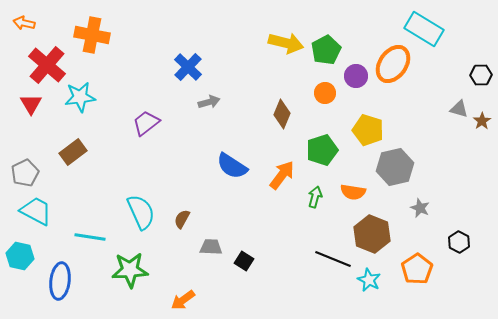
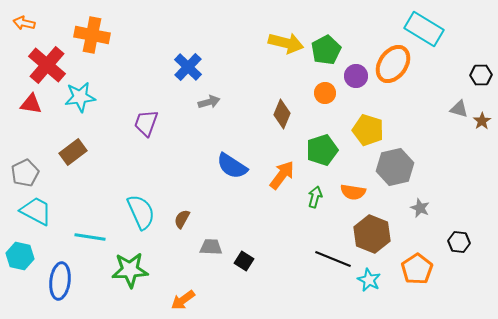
red triangle at (31, 104): rotated 50 degrees counterclockwise
purple trapezoid at (146, 123): rotated 32 degrees counterclockwise
black hexagon at (459, 242): rotated 20 degrees counterclockwise
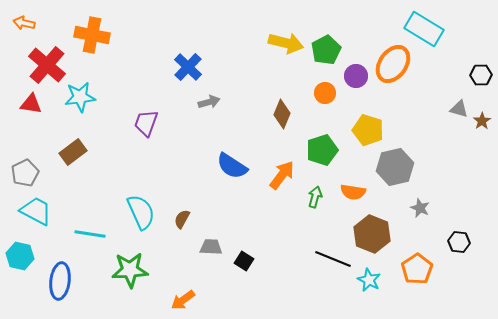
cyan line at (90, 237): moved 3 px up
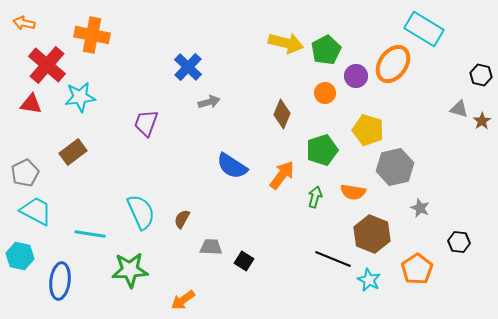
black hexagon at (481, 75): rotated 15 degrees clockwise
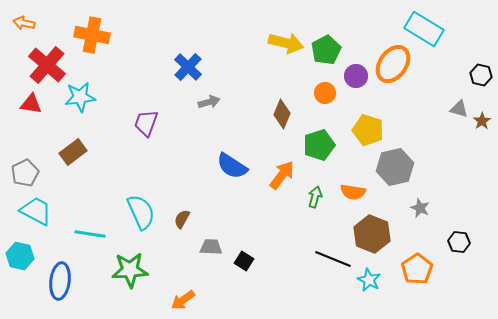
green pentagon at (322, 150): moved 3 px left, 5 px up
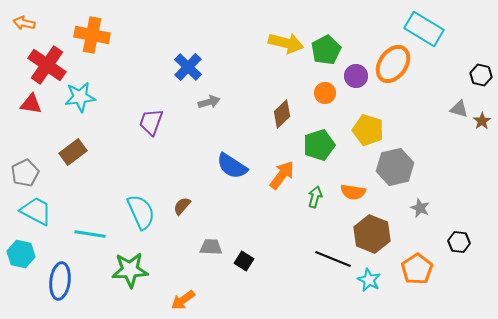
red cross at (47, 65): rotated 6 degrees counterclockwise
brown diamond at (282, 114): rotated 24 degrees clockwise
purple trapezoid at (146, 123): moved 5 px right, 1 px up
brown semicircle at (182, 219): moved 13 px up; rotated 12 degrees clockwise
cyan hexagon at (20, 256): moved 1 px right, 2 px up
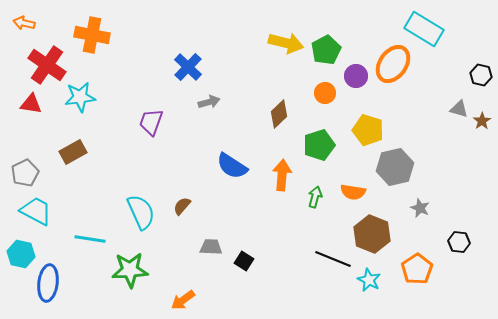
brown diamond at (282, 114): moved 3 px left
brown rectangle at (73, 152): rotated 8 degrees clockwise
orange arrow at (282, 175): rotated 32 degrees counterclockwise
cyan line at (90, 234): moved 5 px down
blue ellipse at (60, 281): moved 12 px left, 2 px down
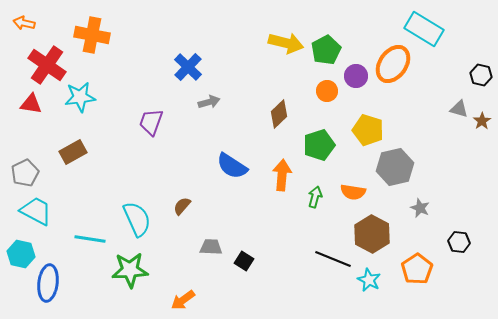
orange circle at (325, 93): moved 2 px right, 2 px up
cyan semicircle at (141, 212): moved 4 px left, 7 px down
brown hexagon at (372, 234): rotated 6 degrees clockwise
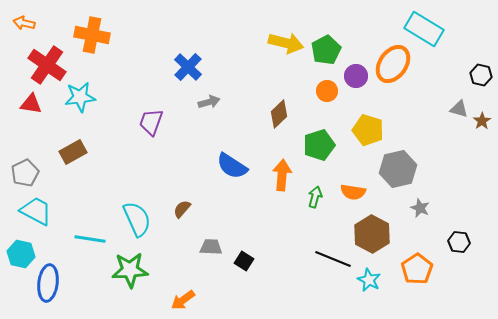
gray hexagon at (395, 167): moved 3 px right, 2 px down
brown semicircle at (182, 206): moved 3 px down
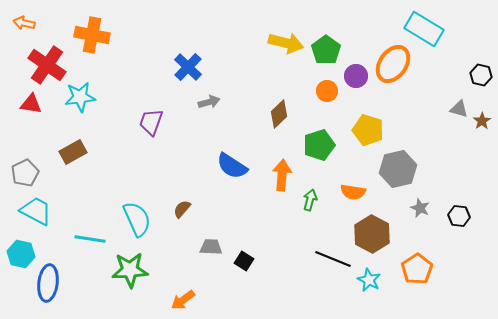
green pentagon at (326, 50): rotated 8 degrees counterclockwise
green arrow at (315, 197): moved 5 px left, 3 px down
black hexagon at (459, 242): moved 26 px up
